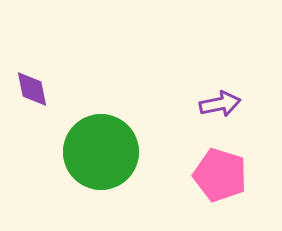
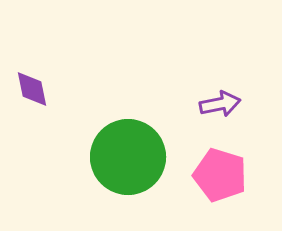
green circle: moved 27 px right, 5 px down
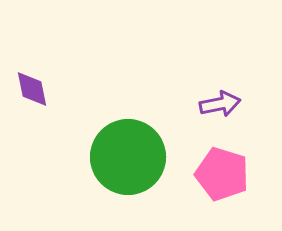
pink pentagon: moved 2 px right, 1 px up
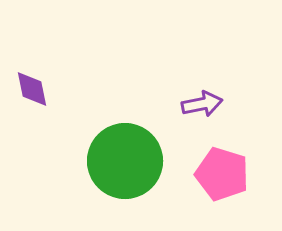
purple arrow: moved 18 px left
green circle: moved 3 px left, 4 px down
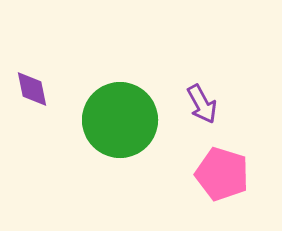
purple arrow: rotated 72 degrees clockwise
green circle: moved 5 px left, 41 px up
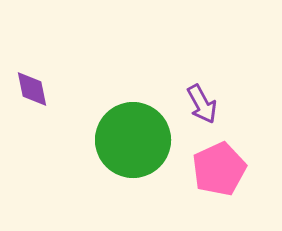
green circle: moved 13 px right, 20 px down
pink pentagon: moved 3 px left, 5 px up; rotated 30 degrees clockwise
